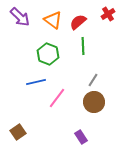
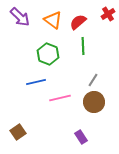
pink line: moved 3 px right; rotated 40 degrees clockwise
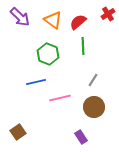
brown circle: moved 5 px down
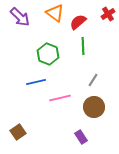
orange triangle: moved 2 px right, 7 px up
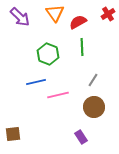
orange triangle: rotated 18 degrees clockwise
red semicircle: rotated 12 degrees clockwise
green line: moved 1 px left, 1 px down
pink line: moved 2 px left, 3 px up
brown square: moved 5 px left, 2 px down; rotated 28 degrees clockwise
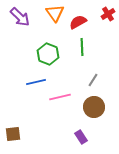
pink line: moved 2 px right, 2 px down
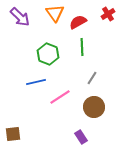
gray line: moved 1 px left, 2 px up
pink line: rotated 20 degrees counterclockwise
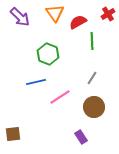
green line: moved 10 px right, 6 px up
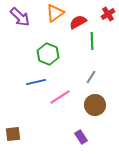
orange triangle: rotated 30 degrees clockwise
gray line: moved 1 px left, 1 px up
brown circle: moved 1 px right, 2 px up
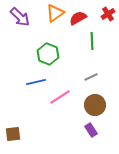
red semicircle: moved 4 px up
gray line: rotated 32 degrees clockwise
purple rectangle: moved 10 px right, 7 px up
